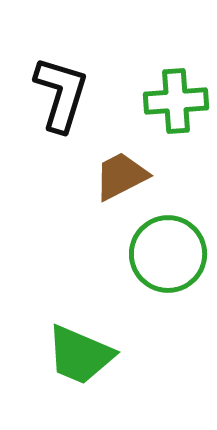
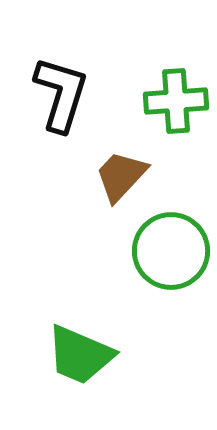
brown trapezoid: rotated 20 degrees counterclockwise
green circle: moved 3 px right, 3 px up
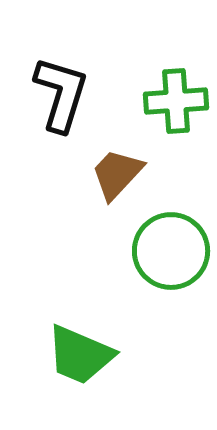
brown trapezoid: moved 4 px left, 2 px up
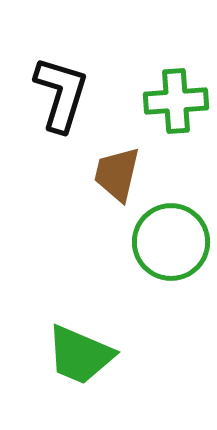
brown trapezoid: rotated 30 degrees counterclockwise
green circle: moved 9 px up
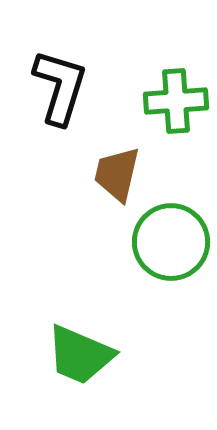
black L-shape: moved 1 px left, 7 px up
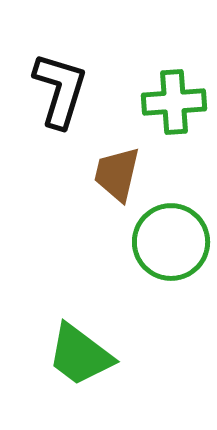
black L-shape: moved 3 px down
green cross: moved 2 px left, 1 px down
green trapezoid: rotated 14 degrees clockwise
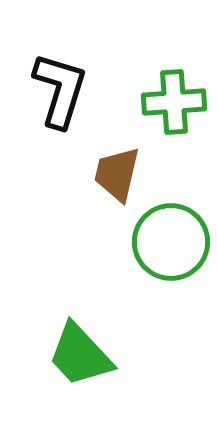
green trapezoid: rotated 10 degrees clockwise
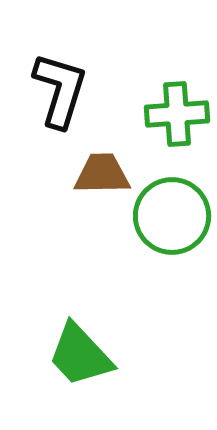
green cross: moved 3 px right, 12 px down
brown trapezoid: moved 15 px left; rotated 76 degrees clockwise
green circle: moved 1 px right, 26 px up
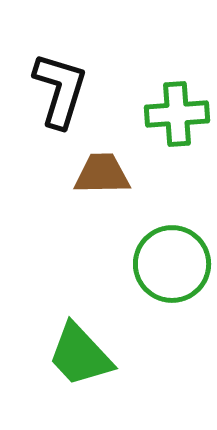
green circle: moved 48 px down
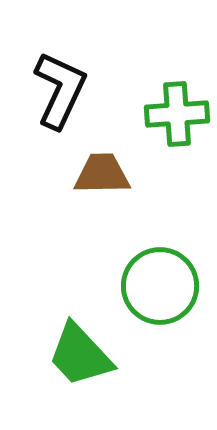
black L-shape: rotated 8 degrees clockwise
green circle: moved 12 px left, 22 px down
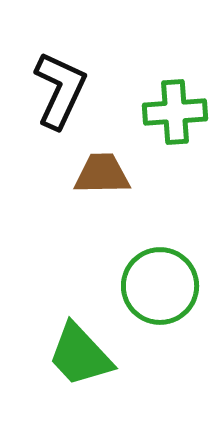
green cross: moved 2 px left, 2 px up
